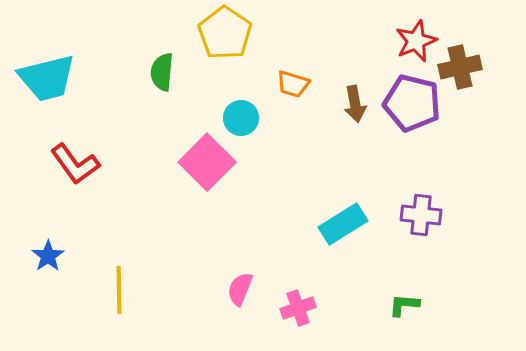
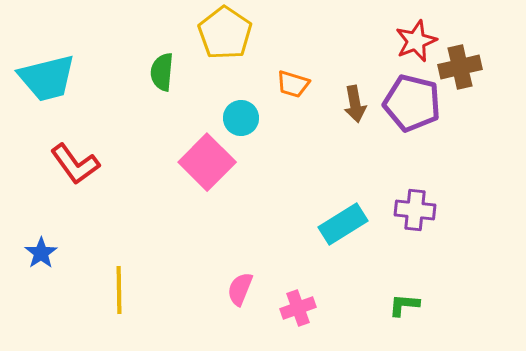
purple cross: moved 6 px left, 5 px up
blue star: moved 7 px left, 3 px up
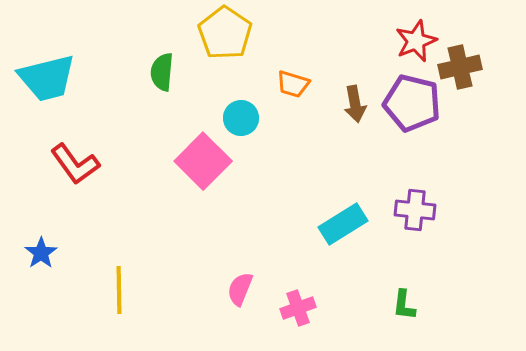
pink square: moved 4 px left, 1 px up
green L-shape: rotated 88 degrees counterclockwise
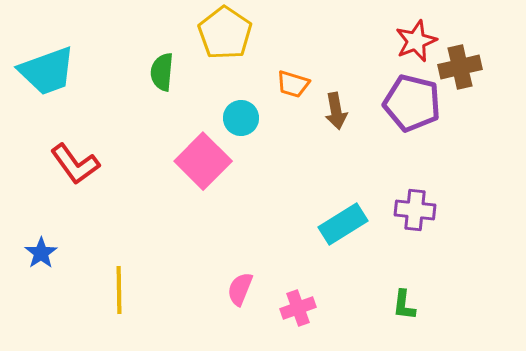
cyan trapezoid: moved 7 px up; rotated 6 degrees counterclockwise
brown arrow: moved 19 px left, 7 px down
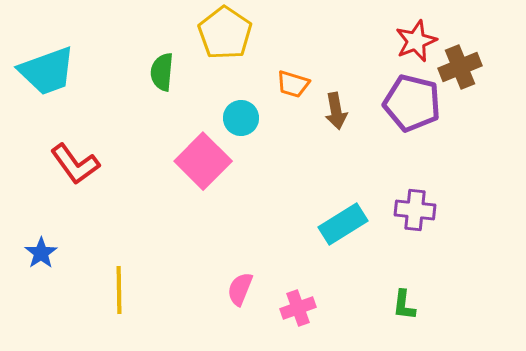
brown cross: rotated 9 degrees counterclockwise
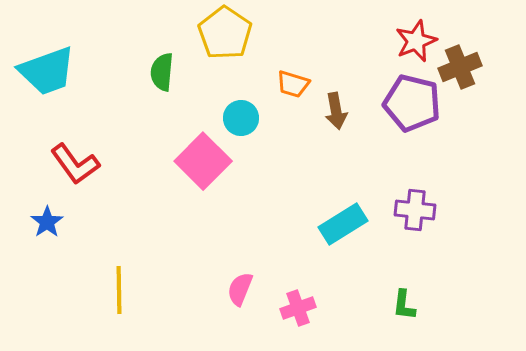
blue star: moved 6 px right, 31 px up
